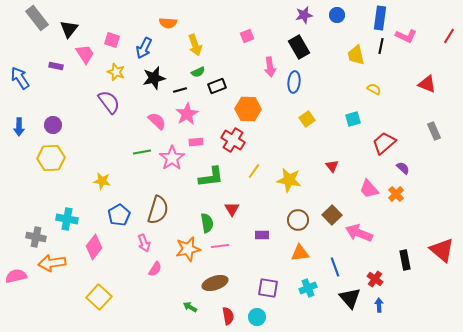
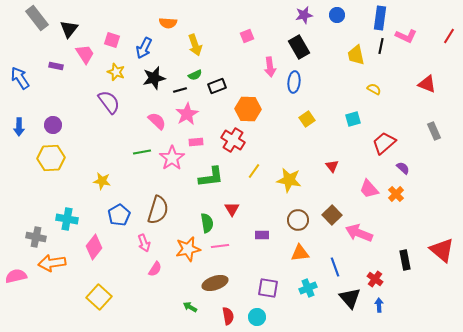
green semicircle at (198, 72): moved 3 px left, 3 px down
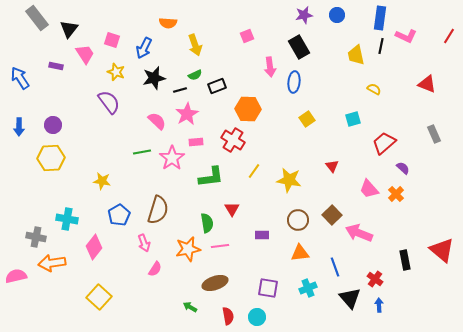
gray rectangle at (434, 131): moved 3 px down
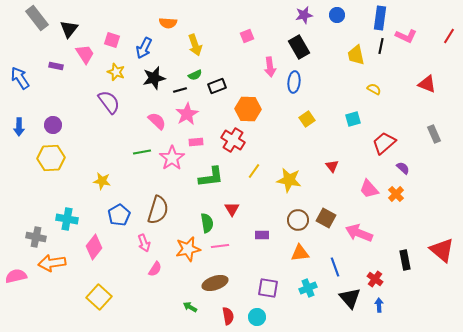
brown square at (332, 215): moved 6 px left, 3 px down; rotated 18 degrees counterclockwise
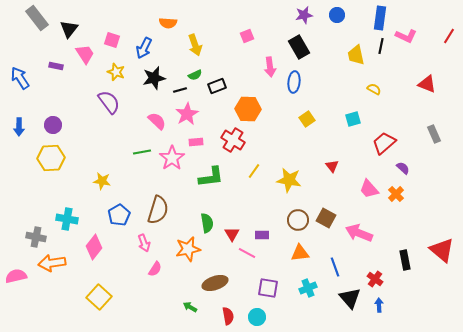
red triangle at (232, 209): moved 25 px down
pink line at (220, 246): moved 27 px right, 7 px down; rotated 36 degrees clockwise
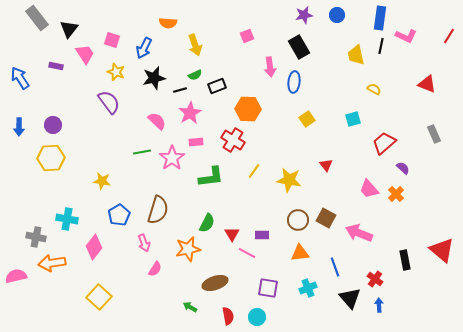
pink star at (187, 114): moved 3 px right, 1 px up
red triangle at (332, 166): moved 6 px left, 1 px up
green semicircle at (207, 223): rotated 36 degrees clockwise
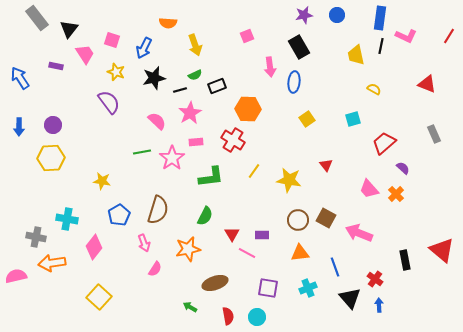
green semicircle at (207, 223): moved 2 px left, 7 px up
